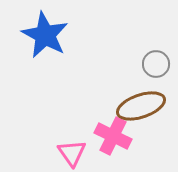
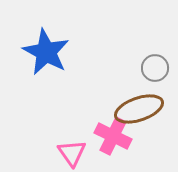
blue star: moved 1 px right, 17 px down
gray circle: moved 1 px left, 4 px down
brown ellipse: moved 2 px left, 3 px down
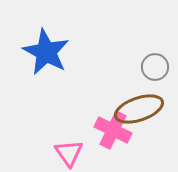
gray circle: moved 1 px up
pink cross: moved 6 px up
pink triangle: moved 3 px left
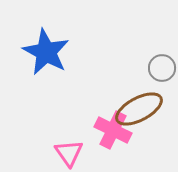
gray circle: moved 7 px right, 1 px down
brown ellipse: rotated 9 degrees counterclockwise
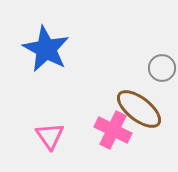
blue star: moved 3 px up
brown ellipse: rotated 66 degrees clockwise
pink triangle: moved 19 px left, 17 px up
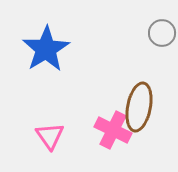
blue star: rotated 12 degrees clockwise
gray circle: moved 35 px up
brown ellipse: moved 2 px up; rotated 63 degrees clockwise
